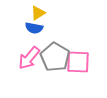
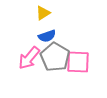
yellow triangle: moved 5 px right
blue semicircle: moved 13 px right, 8 px down; rotated 30 degrees counterclockwise
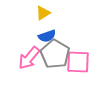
gray pentagon: moved 3 px up
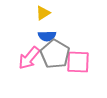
blue semicircle: rotated 18 degrees clockwise
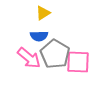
blue semicircle: moved 8 px left
pink arrow: rotated 90 degrees counterclockwise
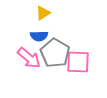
gray pentagon: moved 1 px up
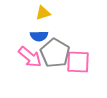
yellow triangle: rotated 14 degrees clockwise
pink arrow: moved 1 px right, 1 px up
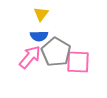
yellow triangle: moved 2 px left, 1 px down; rotated 35 degrees counterclockwise
gray pentagon: moved 1 px right, 1 px up
pink arrow: rotated 90 degrees counterclockwise
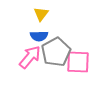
gray pentagon: rotated 12 degrees clockwise
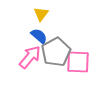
blue semicircle: rotated 138 degrees counterclockwise
